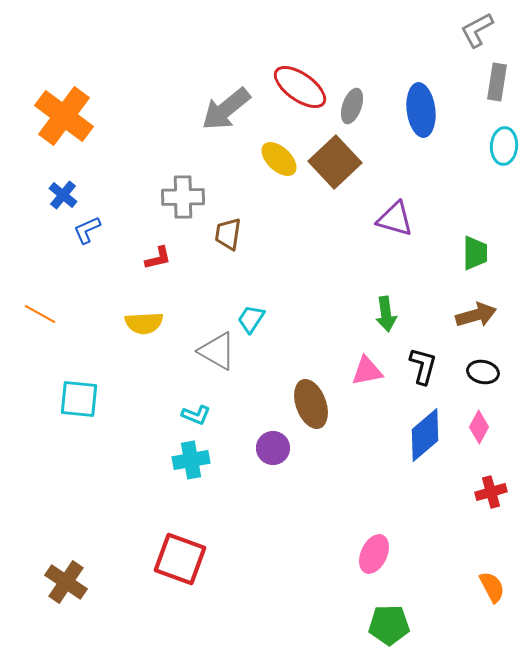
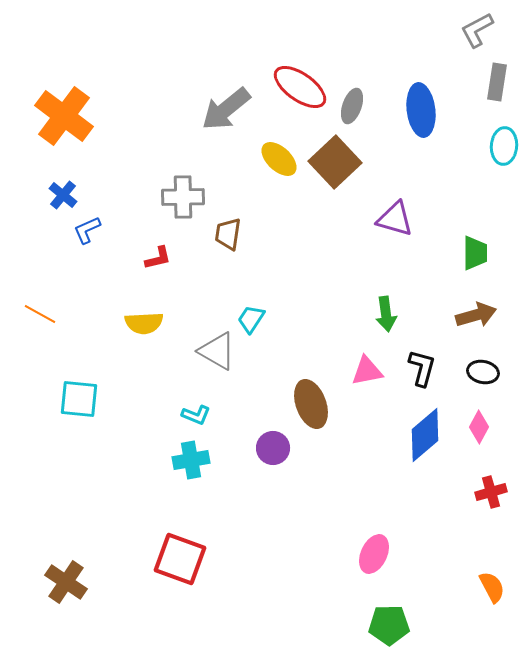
black L-shape: moved 1 px left, 2 px down
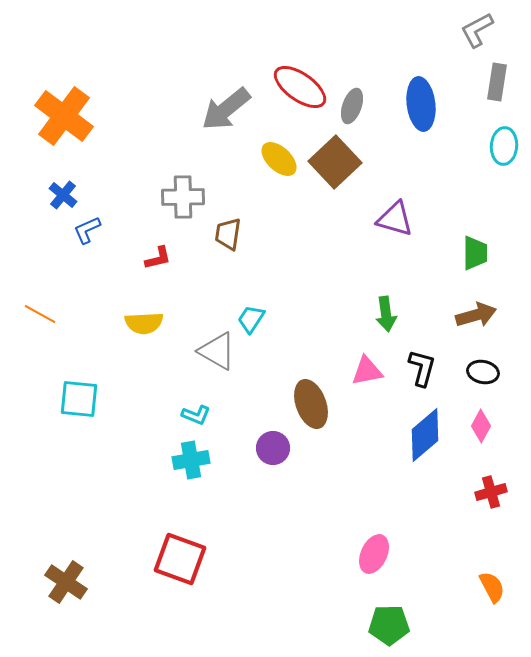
blue ellipse: moved 6 px up
pink diamond: moved 2 px right, 1 px up
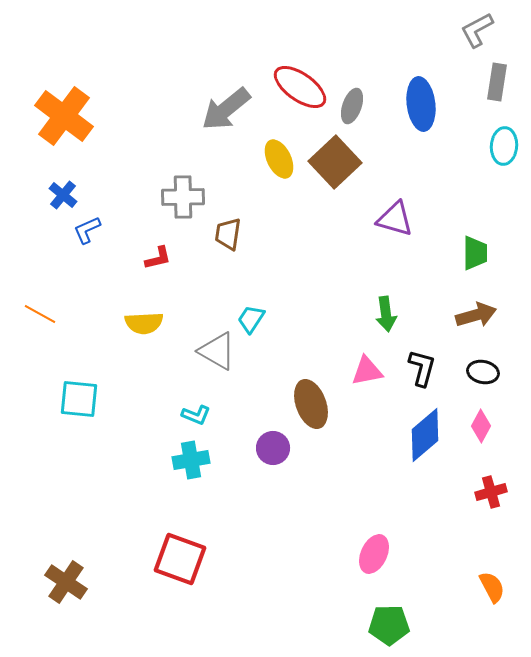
yellow ellipse: rotated 21 degrees clockwise
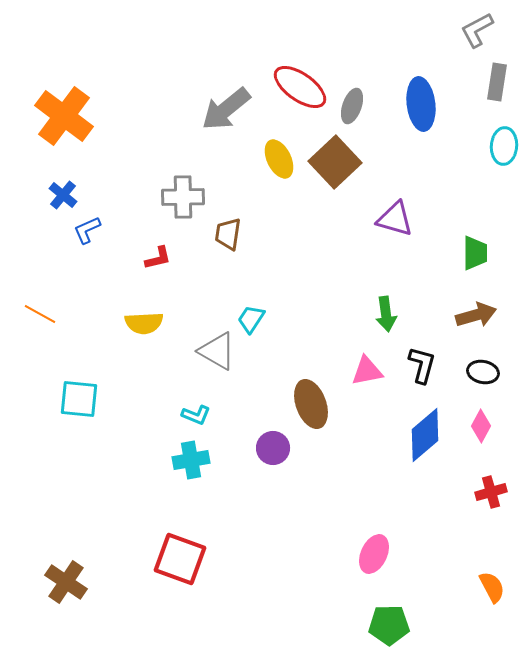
black L-shape: moved 3 px up
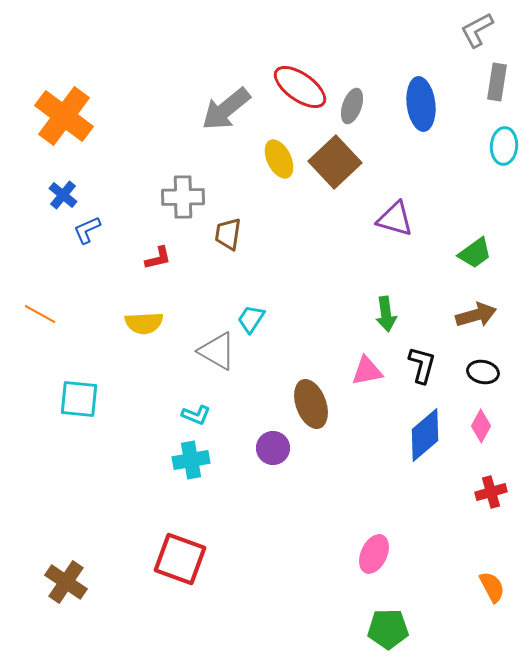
green trapezoid: rotated 54 degrees clockwise
green pentagon: moved 1 px left, 4 px down
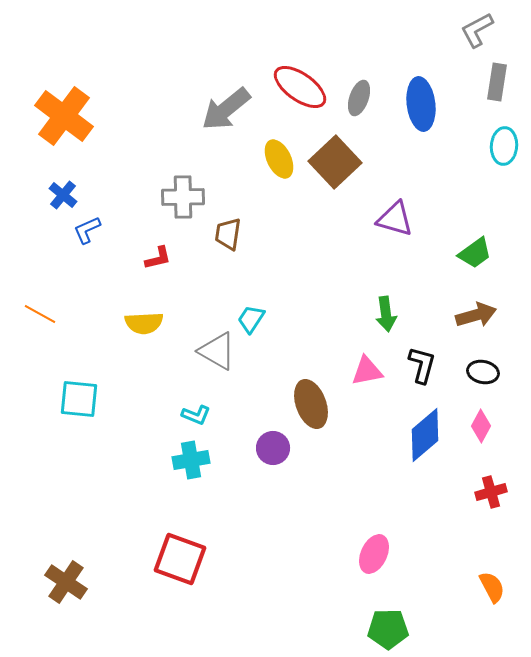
gray ellipse: moved 7 px right, 8 px up
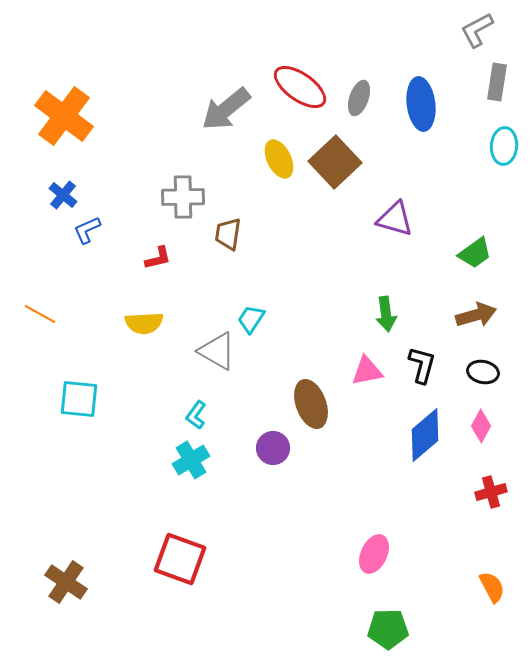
cyan L-shape: rotated 104 degrees clockwise
cyan cross: rotated 21 degrees counterclockwise
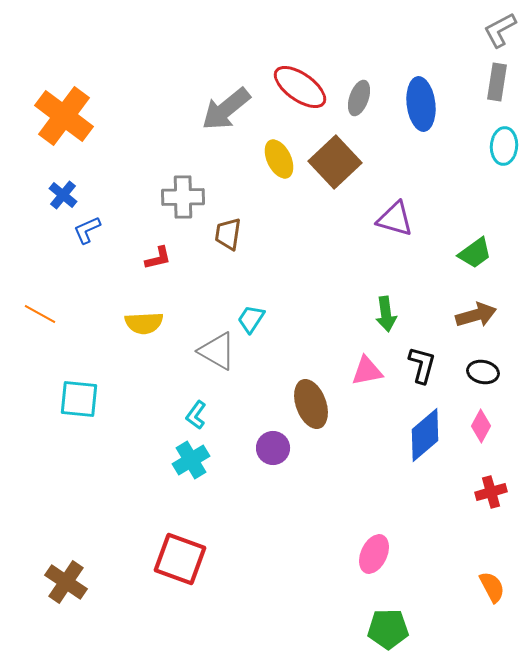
gray L-shape: moved 23 px right
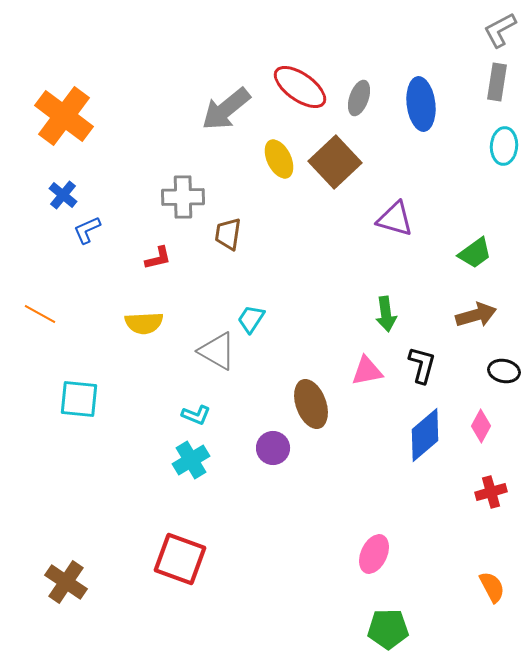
black ellipse: moved 21 px right, 1 px up
cyan L-shape: rotated 104 degrees counterclockwise
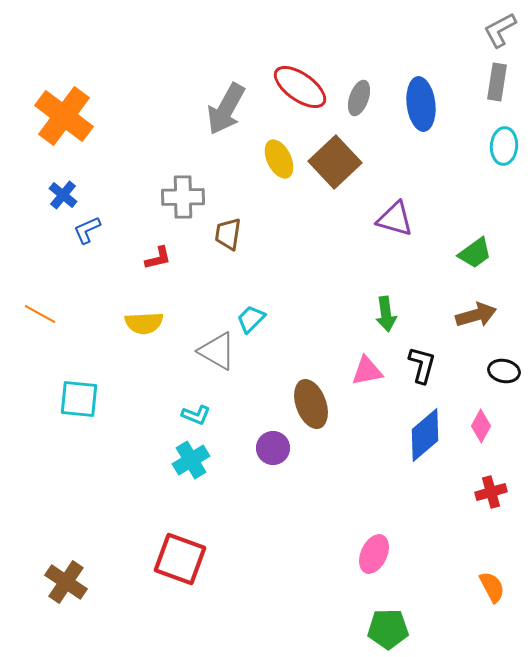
gray arrow: rotated 22 degrees counterclockwise
cyan trapezoid: rotated 12 degrees clockwise
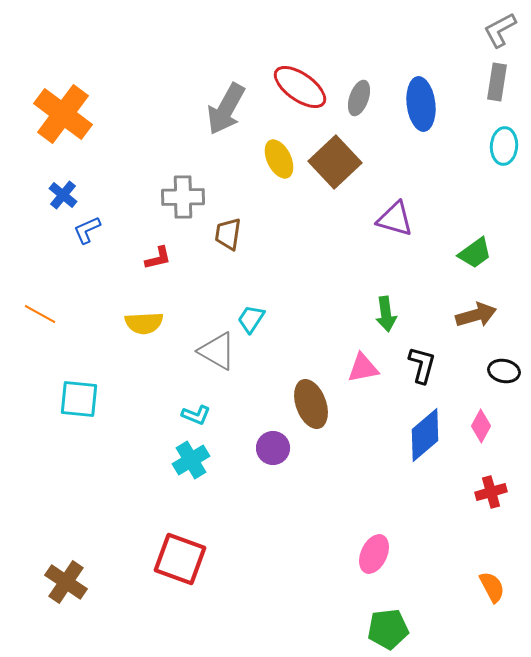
orange cross: moved 1 px left, 2 px up
cyan trapezoid: rotated 12 degrees counterclockwise
pink triangle: moved 4 px left, 3 px up
green pentagon: rotated 6 degrees counterclockwise
